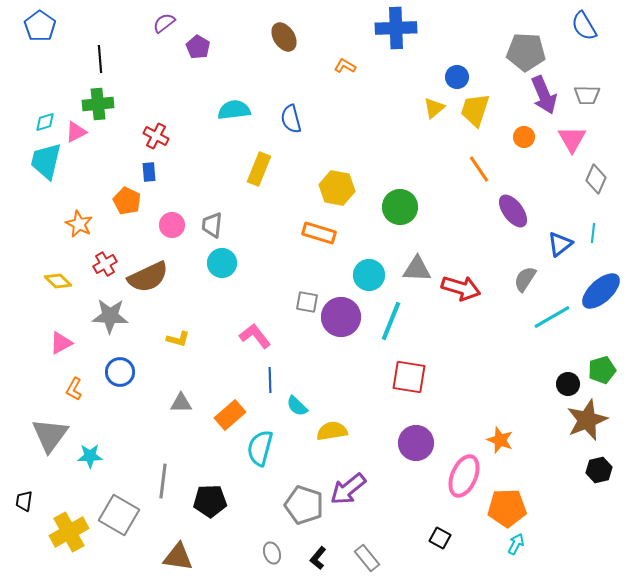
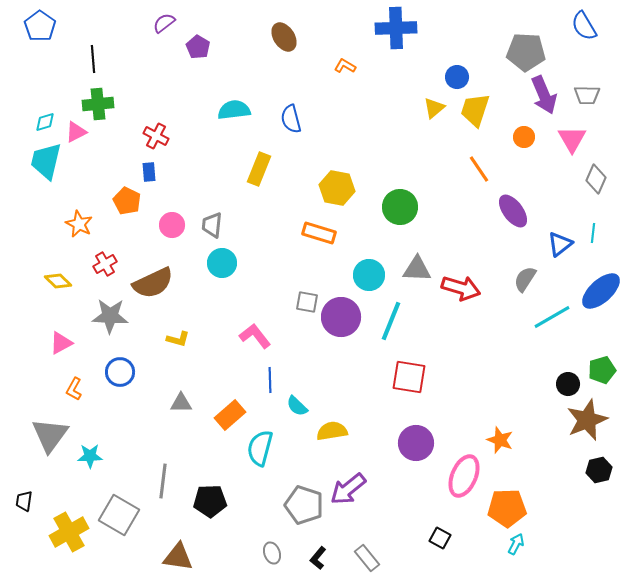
black line at (100, 59): moved 7 px left
brown semicircle at (148, 277): moved 5 px right, 6 px down
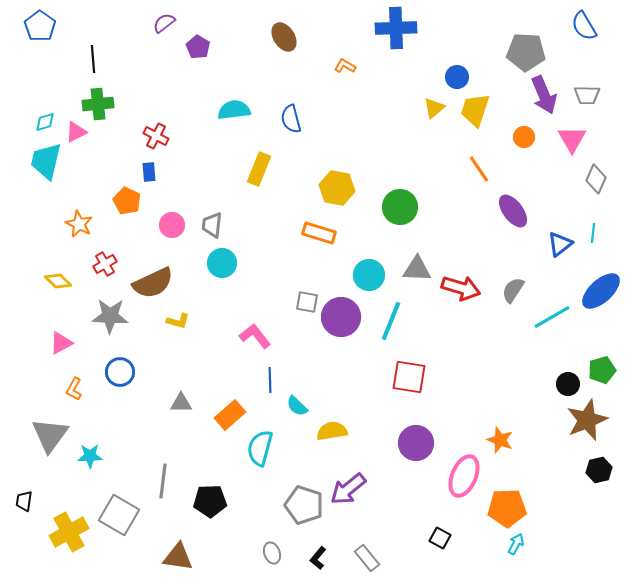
gray semicircle at (525, 279): moved 12 px left, 11 px down
yellow L-shape at (178, 339): moved 18 px up
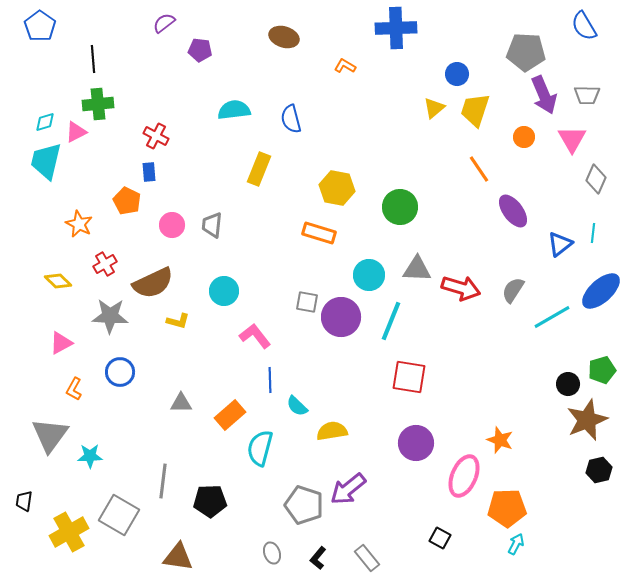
brown ellipse at (284, 37): rotated 40 degrees counterclockwise
purple pentagon at (198, 47): moved 2 px right, 3 px down; rotated 25 degrees counterclockwise
blue circle at (457, 77): moved 3 px up
cyan circle at (222, 263): moved 2 px right, 28 px down
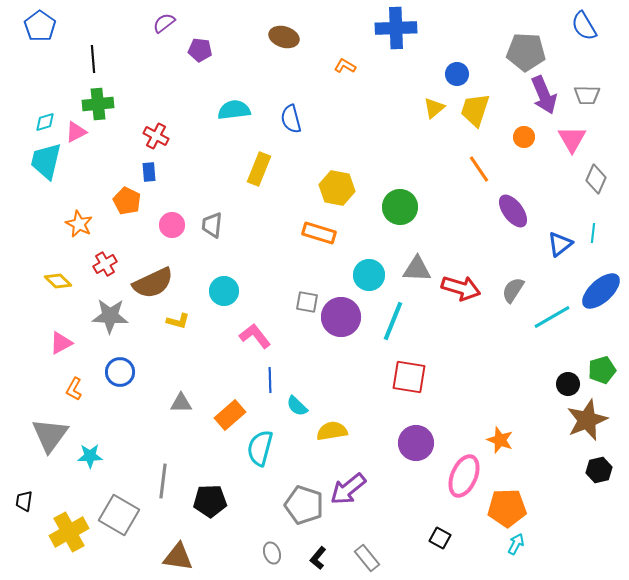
cyan line at (391, 321): moved 2 px right
